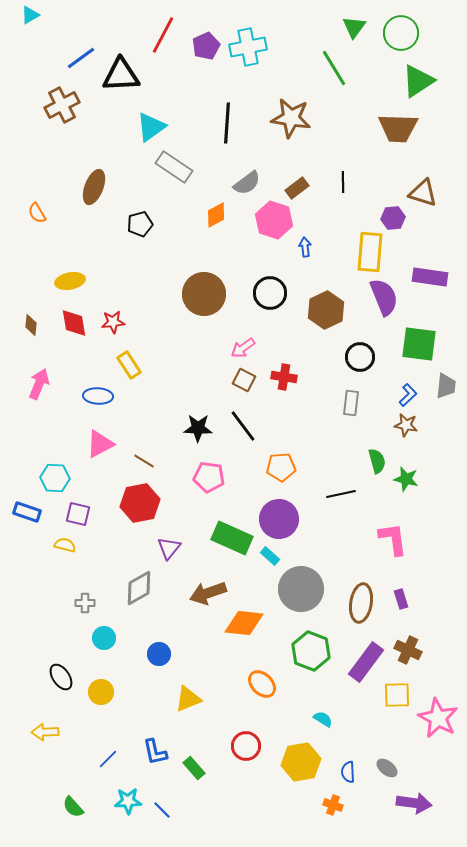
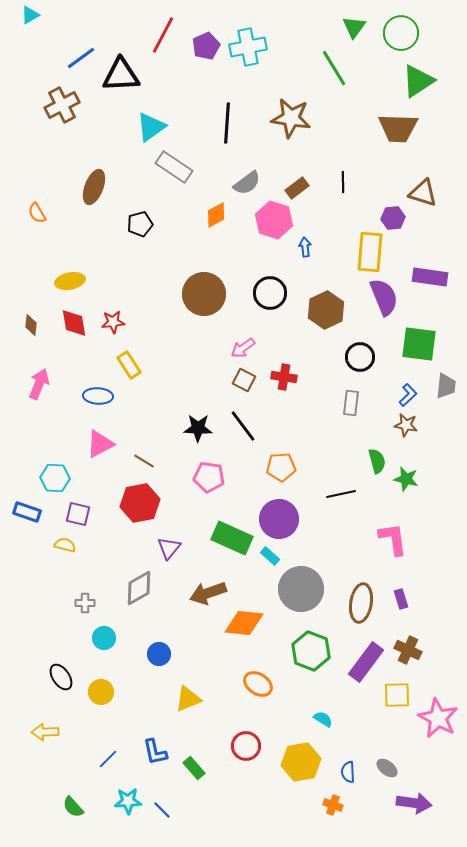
orange ellipse at (262, 684): moved 4 px left; rotated 12 degrees counterclockwise
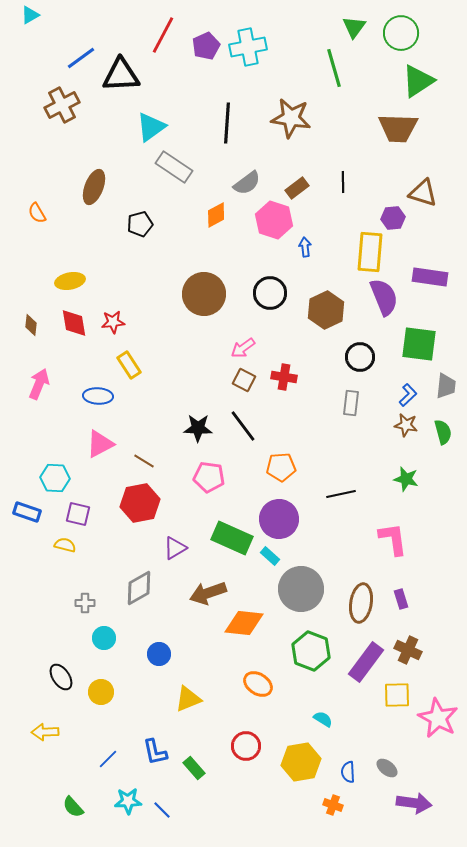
green line at (334, 68): rotated 15 degrees clockwise
green semicircle at (377, 461): moved 66 px right, 29 px up
purple triangle at (169, 548): moved 6 px right; rotated 20 degrees clockwise
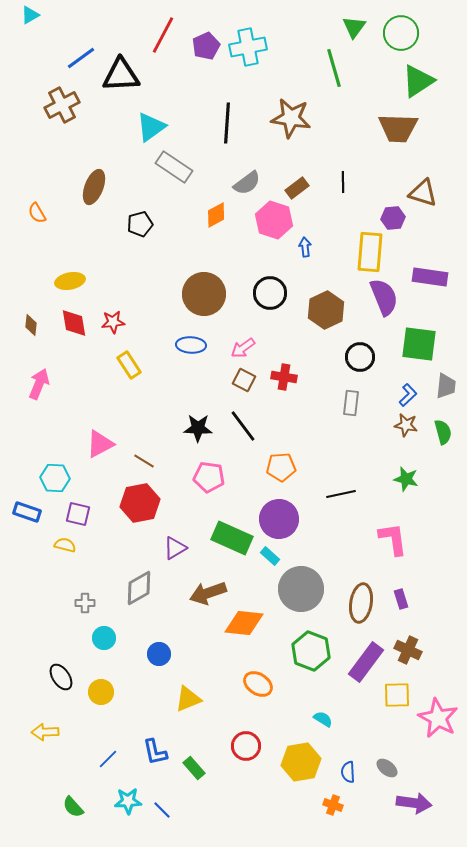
blue ellipse at (98, 396): moved 93 px right, 51 px up
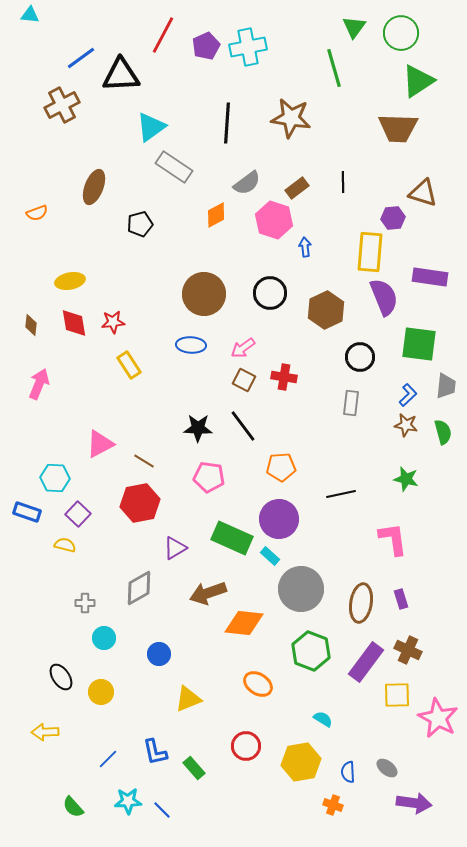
cyan triangle at (30, 15): rotated 36 degrees clockwise
orange semicircle at (37, 213): rotated 80 degrees counterclockwise
purple square at (78, 514): rotated 30 degrees clockwise
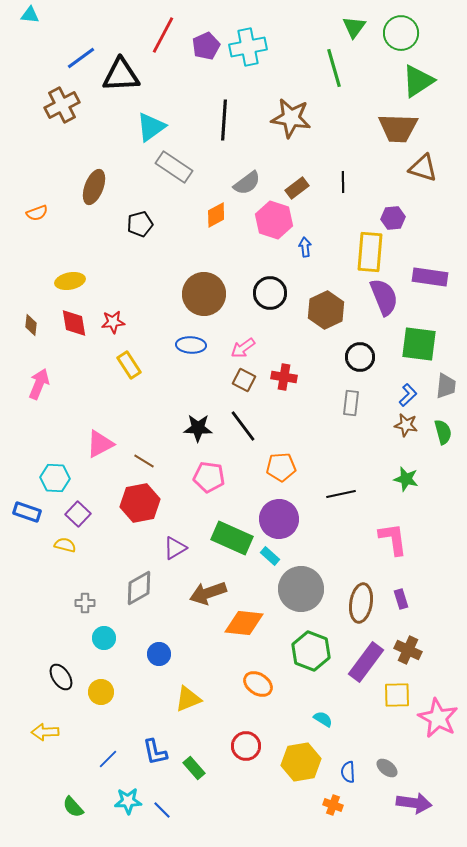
black line at (227, 123): moved 3 px left, 3 px up
brown triangle at (423, 193): moved 25 px up
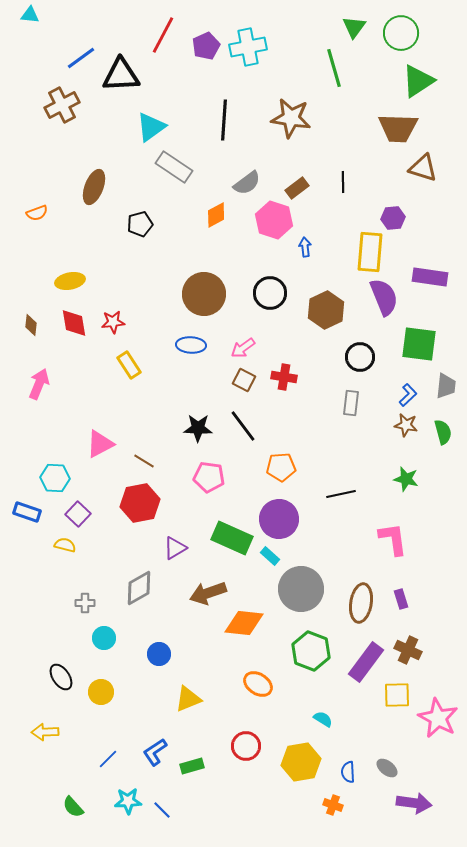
blue L-shape at (155, 752): rotated 68 degrees clockwise
green rectangle at (194, 768): moved 2 px left, 2 px up; rotated 65 degrees counterclockwise
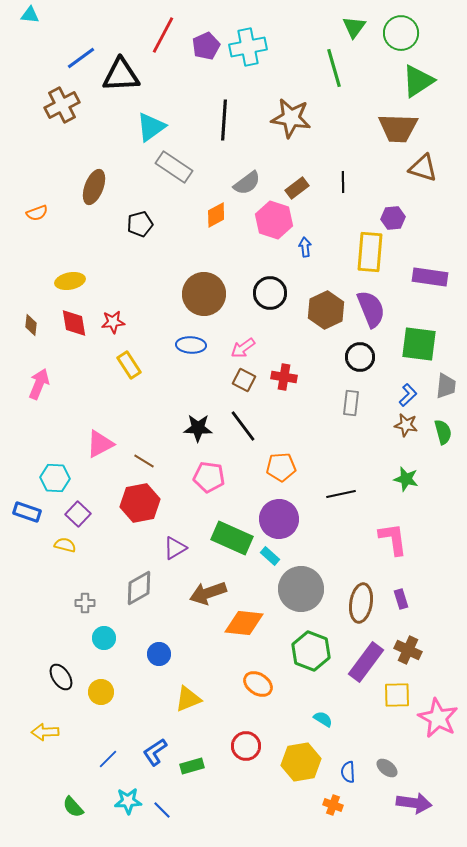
purple semicircle at (384, 297): moved 13 px left, 12 px down
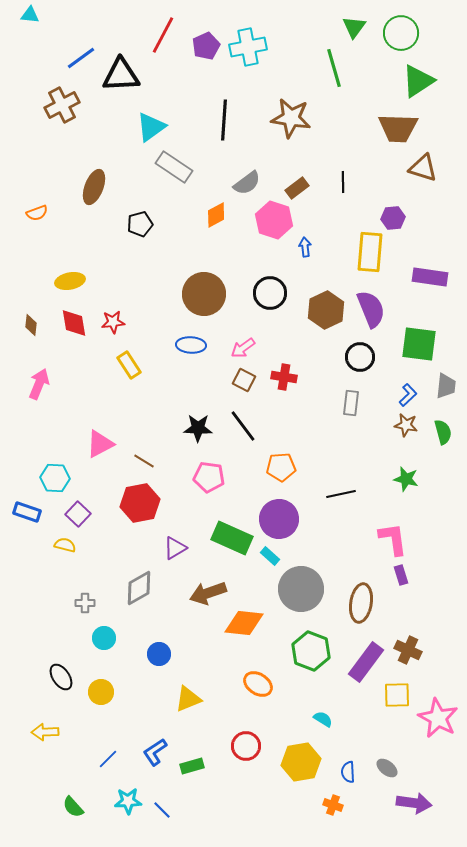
purple rectangle at (401, 599): moved 24 px up
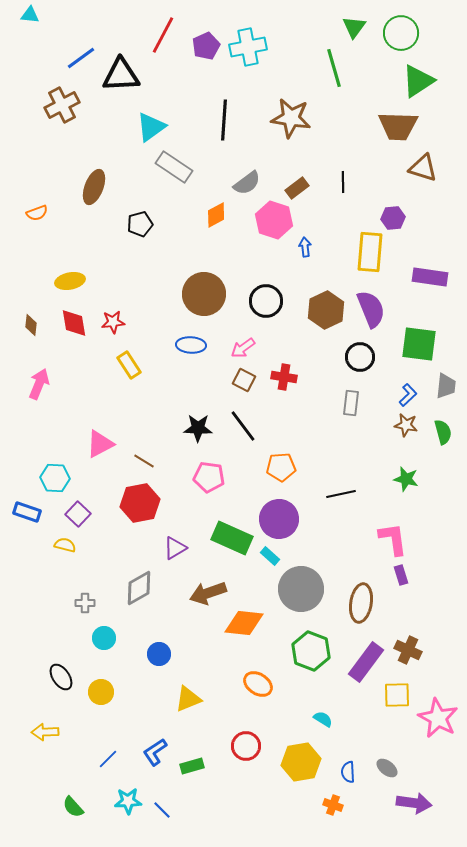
brown trapezoid at (398, 128): moved 2 px up
black circle at (270, 293): moved 4 px left, 8 px down
